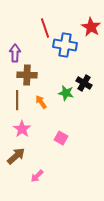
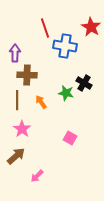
blue cross: moved 1 px down
pink square: moved 9 px right
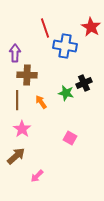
black cross: rotated 35 degrees clockwise
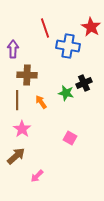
blue cross: moved 3 px right
purple arrow: moved 2 px left, 4 px up
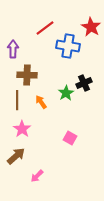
red line: rotated 72 degrees clockwise
green star: rotated 28 degrees clockwise
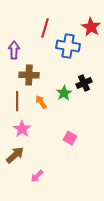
red line: rotated 36 degrees counterclockwise
purple arrow: moved 1 px right, 1 px down
brown cross: moved 2 px right
green star: moved 2 px left
brown line: moved 1 px down
brown arrow: moved 1 px left, 1 px up
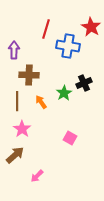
red line: moved 1 px right, 1 px down
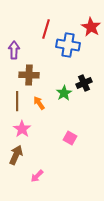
blue cross: moved 1 px up
orange arrow: moved 2 px left, 1 px down
brown arrow: moved 1 px right; rotated 24 degrees counterclockwise
